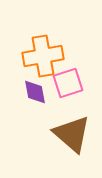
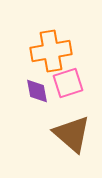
orange cross: moved 8 px right, 5 px up
purple diamond: moved 2 px right, 1 px up
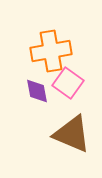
pink square: rotated 36 degrees counterclockwise
brown triangle: rotated 18 degrees counterclockwise
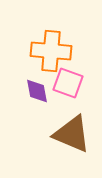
orange cross: rotated 15 degrees clockwise
pink square: rotated 16 degrees counterclockwise
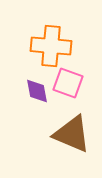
orange cross: moved 5 px up
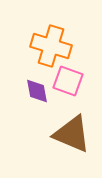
orange cross: rotated 12 degrees clockwise
pink square: moved 2 px up
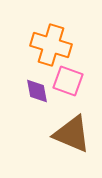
orange cross: moved 1 px up
